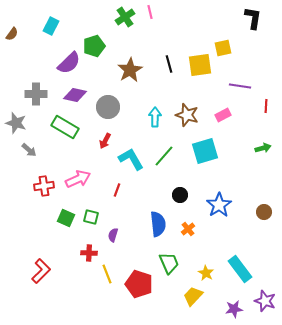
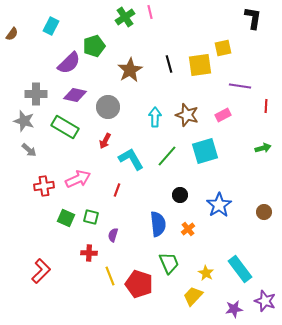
gray star at (16, 123): moved 8 px right, 2 px up
green line at (164, 156): moved 3 px right
yellow line at (107, 274): moved 3 px right, 2 px down
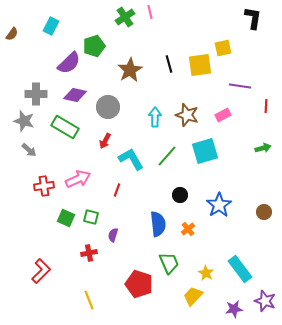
red cross at (89, 253): rotated 14 degrees counterclockwise
yellow line at (110, 276): moved 21 px left, 24 px down
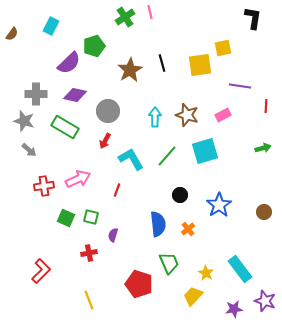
black line at (169, 64): moved 7 px left, 1 px up
gray circle at (108, 107): moved 4 px down
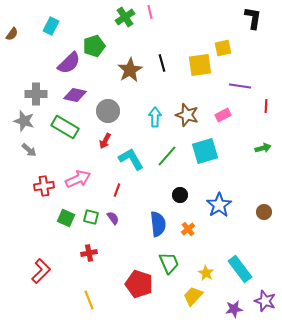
purple semicircle at (113, 235): moved 17 px up; rotated 128 degrees clockwise
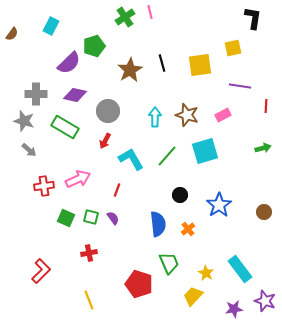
yellow square at (223, 48): moved 10 px right
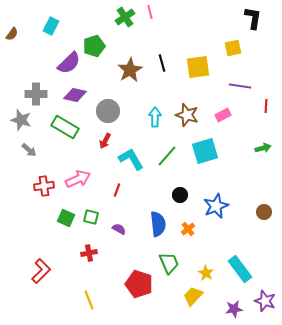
yellow square at (200, 65): moved 2 px left, 2 px down
gray star at (24, 121): moved 3 px left, 1 px up
blue star at (219, 205): moved 3 px left, 1 px down; rotated 10 degrees clockwise
purple semicircle at (113, 218): moved 6 px right, 11 px down; rotated 24 degrees counterclockwise
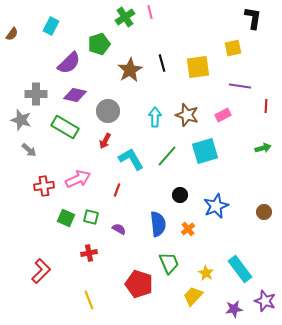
green pentagon at (94, 46): moved 5 px right, 2 px up
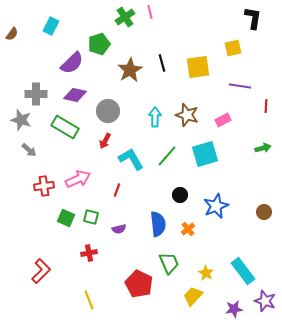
purple semicircle at (69, 63): moved 3 px right
pink rectangle at (223, 115): moved 5 px down
cyan square at (205, 151): moved 3 px down
purple semicircle at (119, 229): rotated 136 degrees clockwise
cyan rectangle at (240, 269): moved 3 px right, 2 px down
red pentagon at (139, 284): rotated 8 degrees clockwise
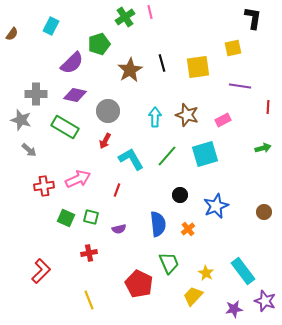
red line at (266, 106): moved 2 px right, 1 px down
